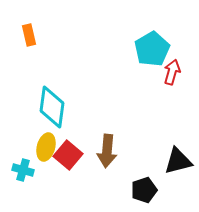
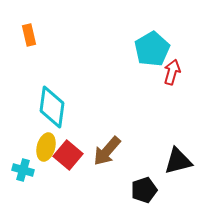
brown arrow: rotated 36 degrees clockwise
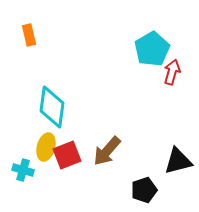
red square: moved 1 px left; rotated 28 degrees clockwise
